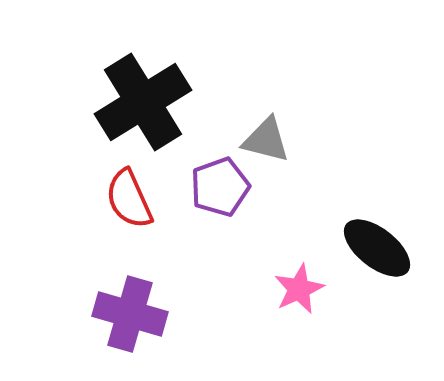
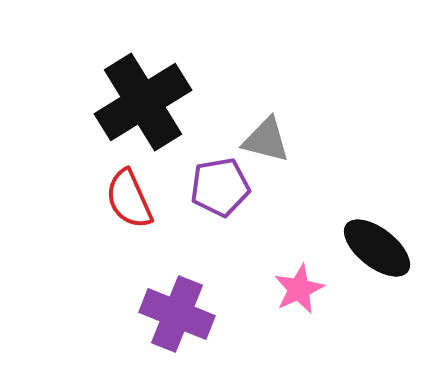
purple pentagon: rotated 10 degrees clockwise
purple cross: moved 47 px right; rotated 6 degrees clockwise
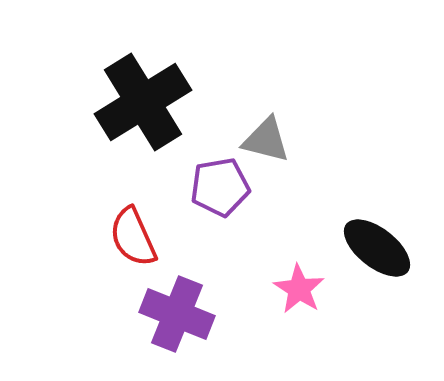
red semicircle: moved 4 px right, 38 px down
pink star: rotated 15 degrees counterclockwise
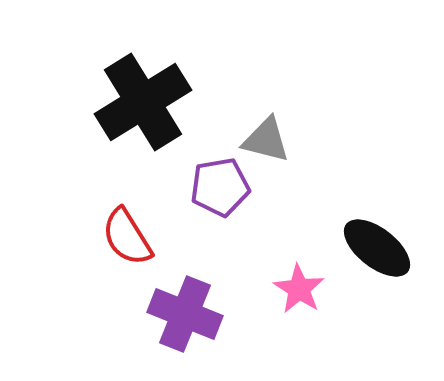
red semicircle: moved 6 px left; rotated 8 degrees counterclockwise
purple cross: moved 8 px right
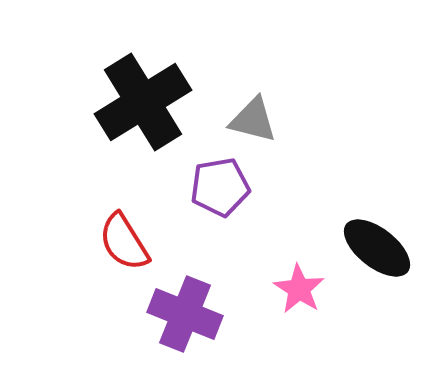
gray triangle: moved 13 px left, 20 px up
red semicircle: moved 3 px left, 5 px down
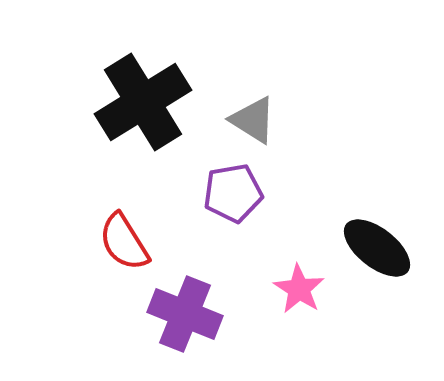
gray triangle: rotated 18 degrees clockwise
purple pentagon: moved 13 px right, 6 px down
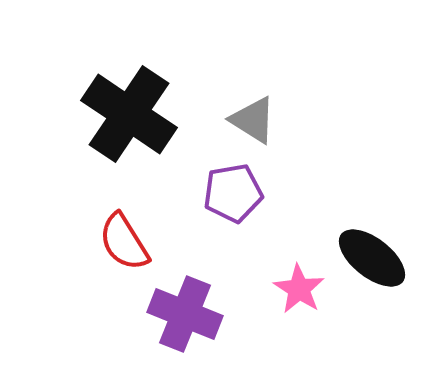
black cross: moved 14 px left, 12 px down; rotated 24 degrees counterclockwise
black ellipse: moved 5 px left, 10 px down
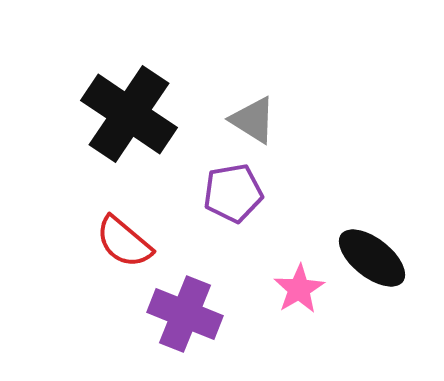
red semicircle: rotated 18 degrees counterclockwise
pink star: rotated 9 degrees clockwise
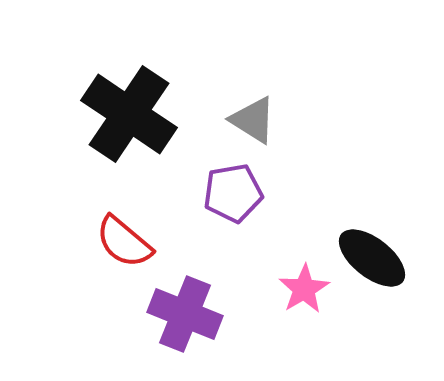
pink star: moved 5 px right
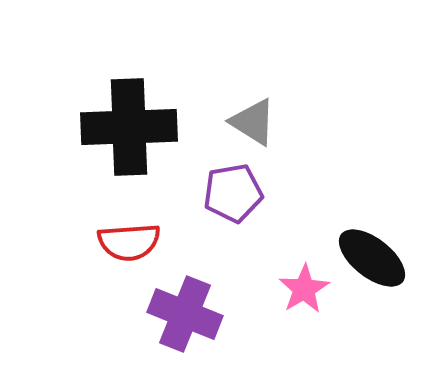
black cross: moved 13 px down; rotated 36 degrees counterclockwise
gray triangle: moved 2 px down
red semicircle: moved 5 px right; rotated 44 degrees counterclockwise
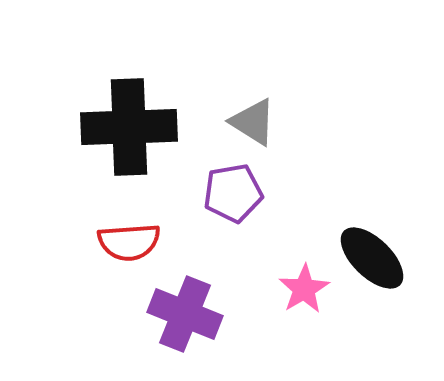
black ellipse: rotated 6 degrees clockwise
